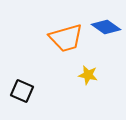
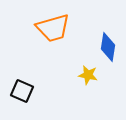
blue diamond: moved 2 px right, 20 px down; rotated 64 degrees clockwise
orange trapezoid: moved 13 px left, 10 px up
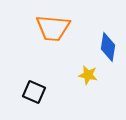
orange trapezoid: rotated 21 degrees clockwise
black square: moved 12 px right, 1 px down
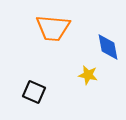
blue diamond: rotated 20 degrees counterclockwise
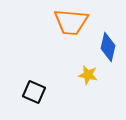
orange trapezoid: moved 18 px right, 6 px up
blue diamond: rotated 24 degrees clockwise
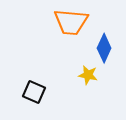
blue diamond: moved 4 px left, 1 px down; rotated 12 degrees clockwise
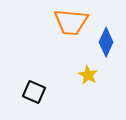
blue diamond: moved 2 px right, 6 px up
yellow star: rotated 18 degrees clockwise
